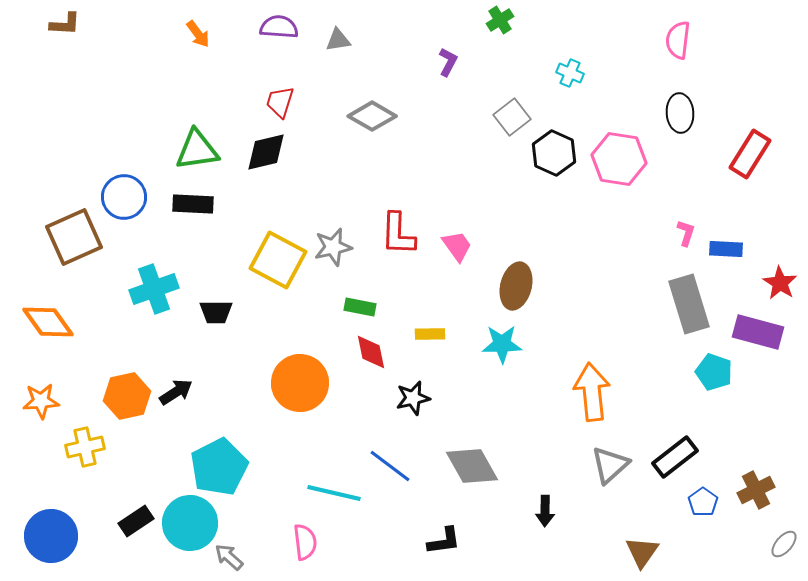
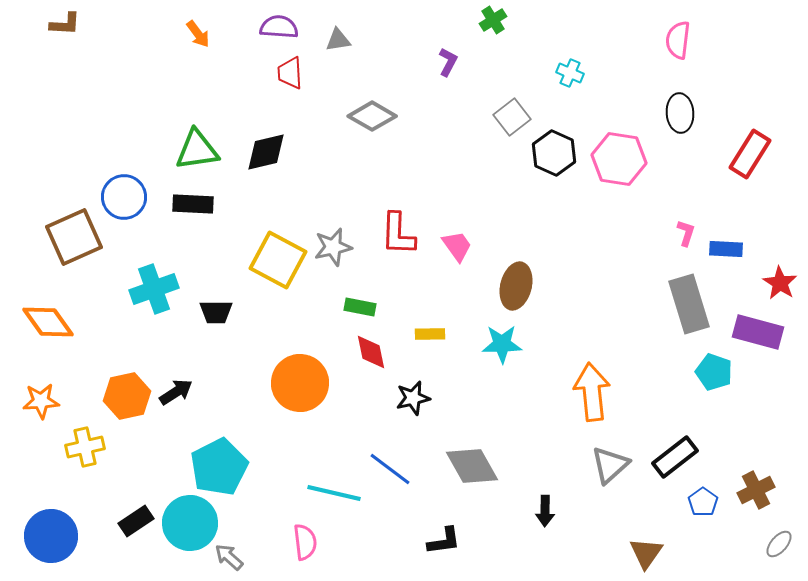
green cross at (500, 20): moved 7 px left
red trapezoid at (280, 102): moved 10 px right, 29 px up; rotated 20 degrees counterclockwise
blue line at (390, 466): moved 3 px down
gray ellipse at (784, 544): moved 5 px left
brown triangle at (642, 552): moved 4 px right, 1 px down
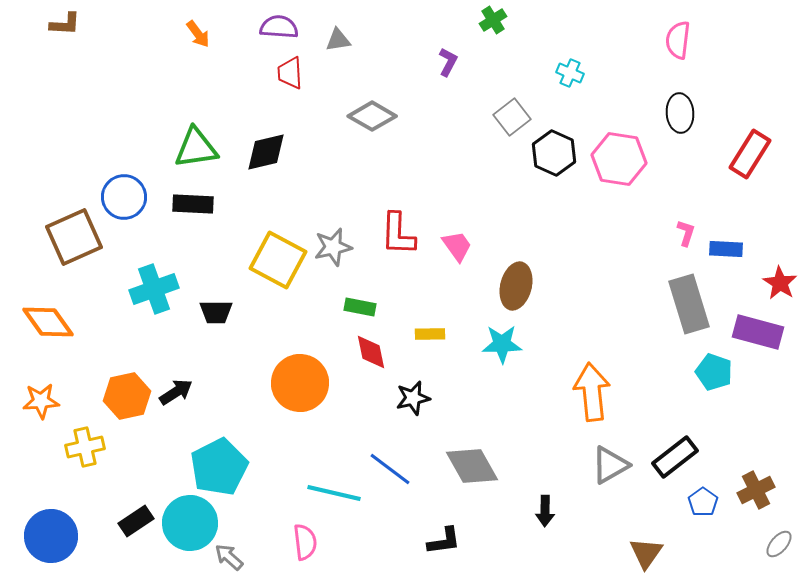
green triangle at (197, 150): moved 1 px left, 2 px up
gray triangle at (610, 465): rotated 12 degrees clockwise
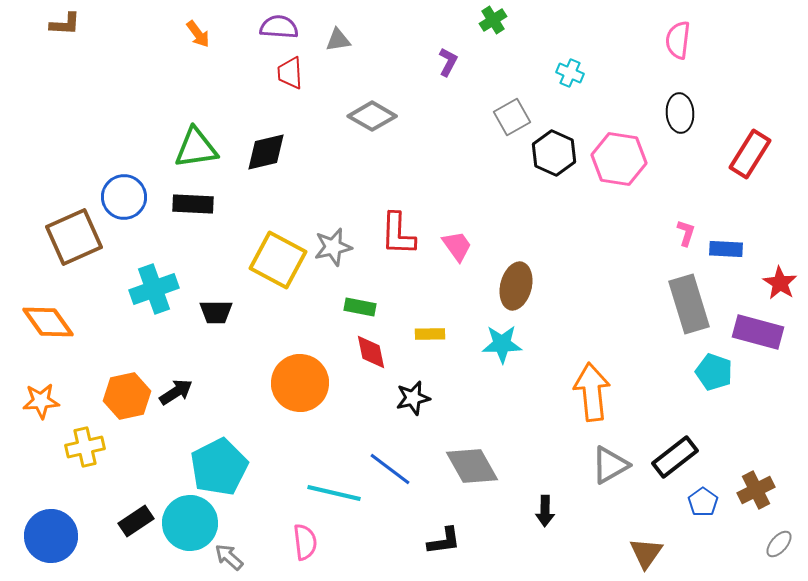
gray square at (512, 117): rotated 9 degrees clockwise
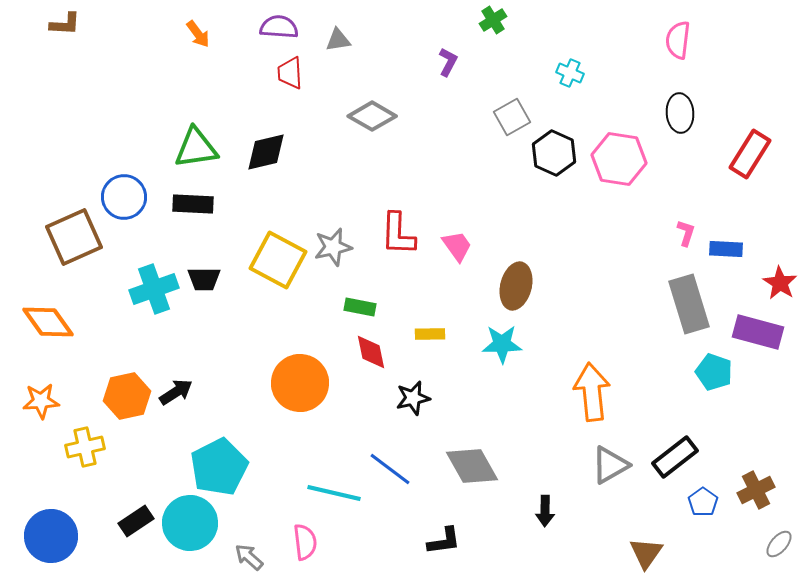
black trapezoid at (216, 312): moved 12 px left, 33 px up
gray arrow at (229, 557): moved 20 px right
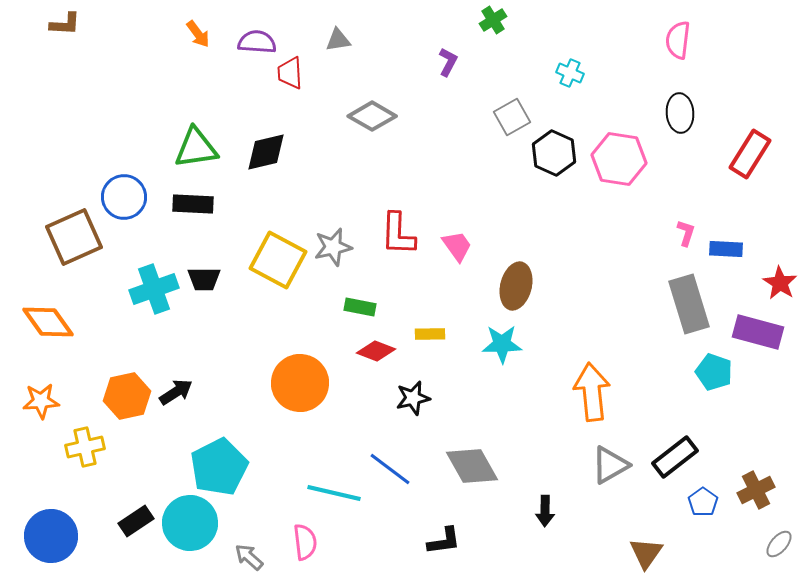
purple semicircle at (279, 27): moved 22 px left, 15 px down
red diamond at (371, 352): moved 5 px right, 1 px up; rotated 57 degrees counterclockwise
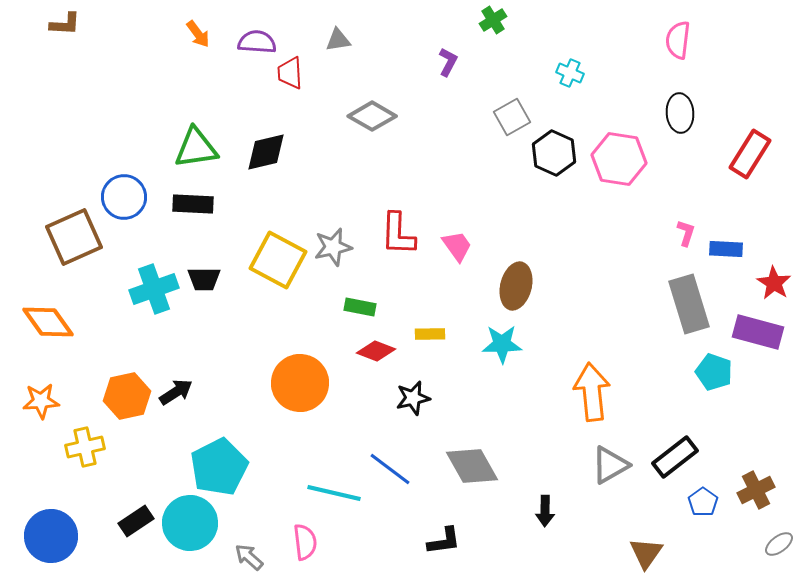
red star at (780, 283): moved 6 px left
gray ellipse at (779, 544): rotated 12 degrees clockwise
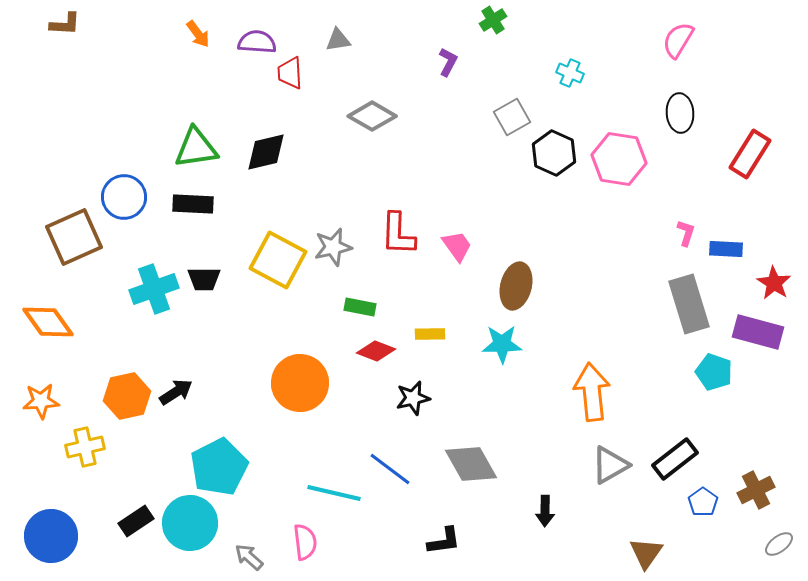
pink semicircle at (678, 40): rotated 24 degrees clockwise
black rectangle at (675, 457): moved 2 px down
gray diamond at (472, 466): moved 1 px left, 2 px up
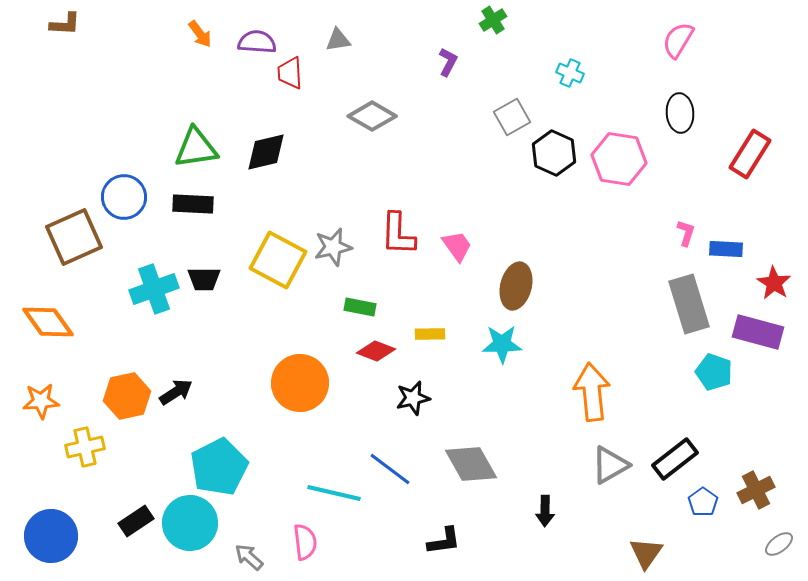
orange arrow at (198, 34): moved 2 px right
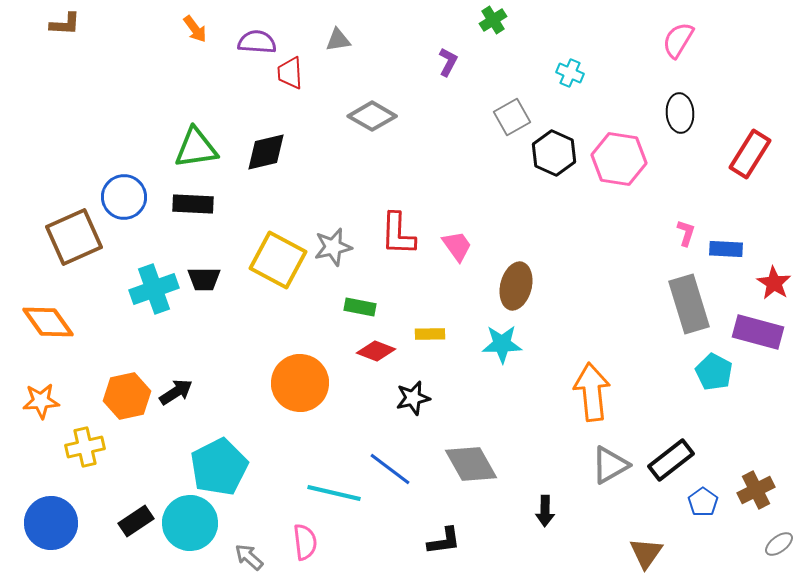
orange arrow at (200, 34): moved 5 px left, 5 px up
cyan pentagon at (714, 372): rotated 9 degrees clockwise
black rectangle at (675, 459): moved 4 px left, 1 px down
blue circle at (51, 536): moved 13 px up
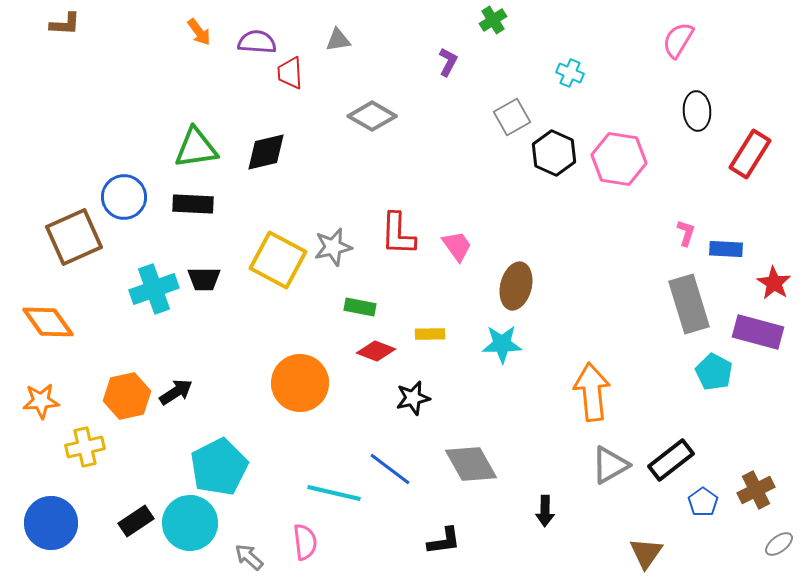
orange arrow at (195, 29): moved 4 px right, 3 px down
black ellipse at (680, 113): moved 17 px right, 2 px up
